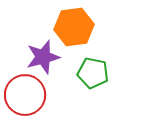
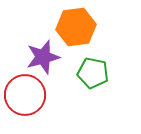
orange hexagon: moved 2 px right
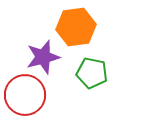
green pentagon: moved 1 px left
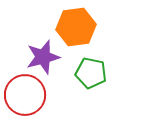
green pentagon: moved 1 px left
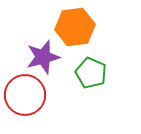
orange hexagon: moved 1 px left
green pentagon: rotated 12 degrees clockwise
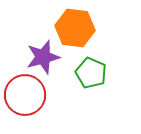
orange hexagon: moved 1 px down; rotated 15 degrees clockwise
